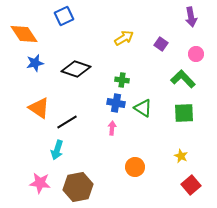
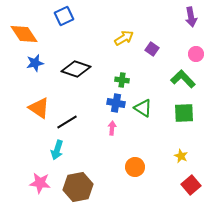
purple square: moved 9 px left, 5 px down
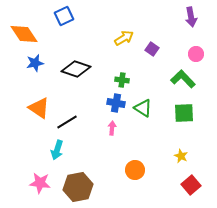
orange circle: moved 3 px down
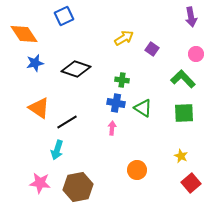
orange circle: moved 2 px right
red square: moved 2 px up
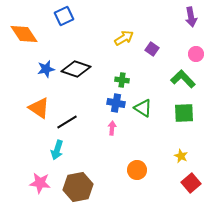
blue star: moved 11 px right, 6 px down
